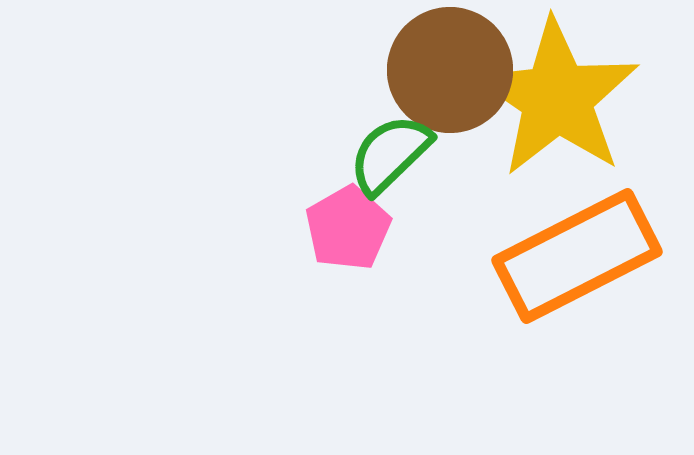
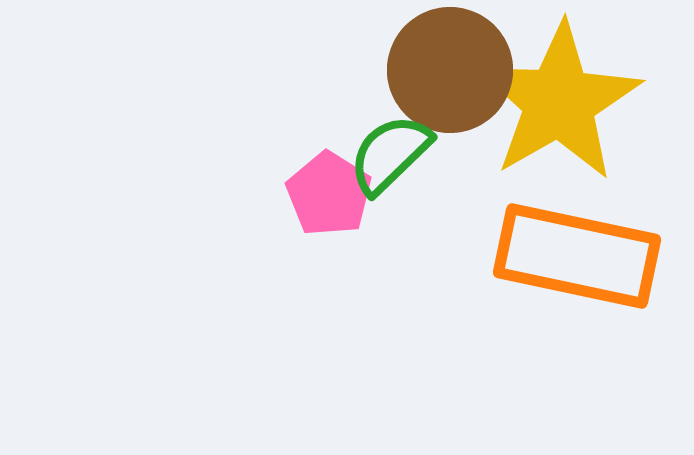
yellow star: moved 2 px right, 4 px down; rotated 8 degrees clockwise
pink pentagon: moved 19 px left, 34 px up; rotated 10 degrees counterclockwise
orange rectangle: rotated 39 degrees clockwise
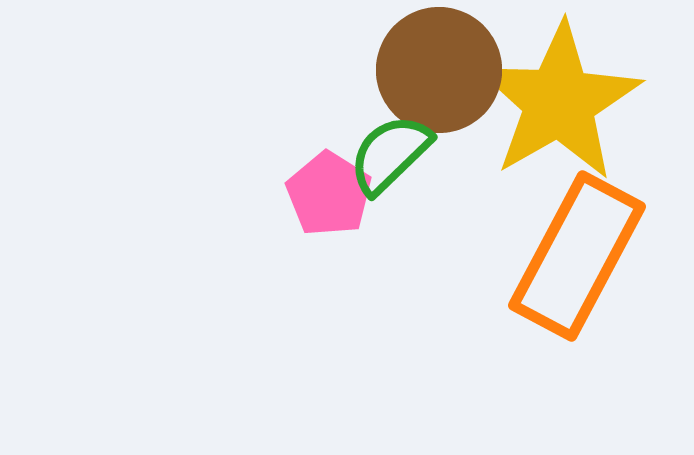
brown circle: moved 11 px left
orange rectangle: rotated 74 degrees counterclockwise
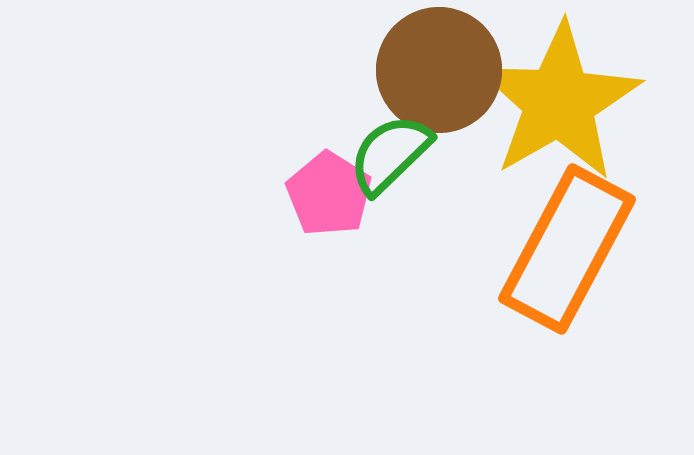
orange rectangle: moved 10 px left, 7 px up
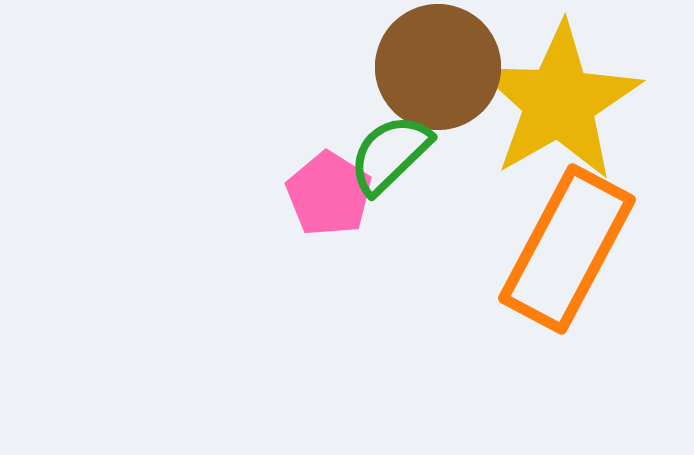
brown circle: moved 1 px left, 3 px up
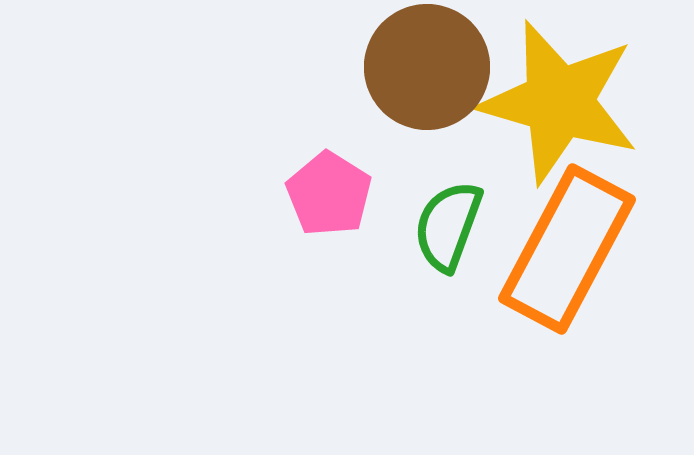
brown circle: moved 11 px left
yellow star: rotated 26 degrees counterclockwise
green semicircle: moved 58 px right, 72 px down; rotated 26 degrees counterclockwise
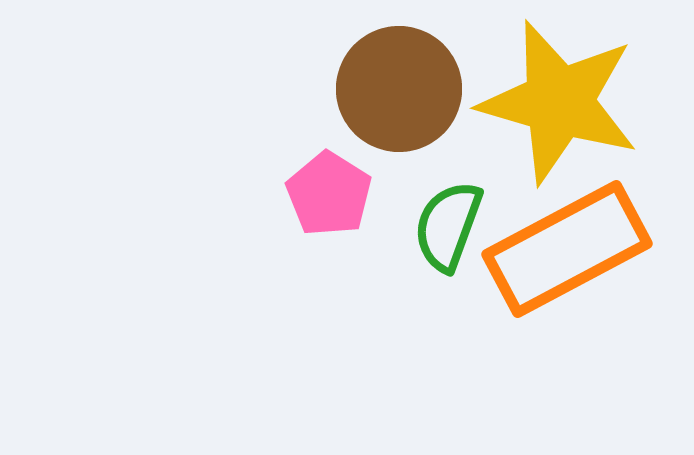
brown circle: moved 28 px left, 22 px down
orange rectangle: rotated 34 degrees clockwise
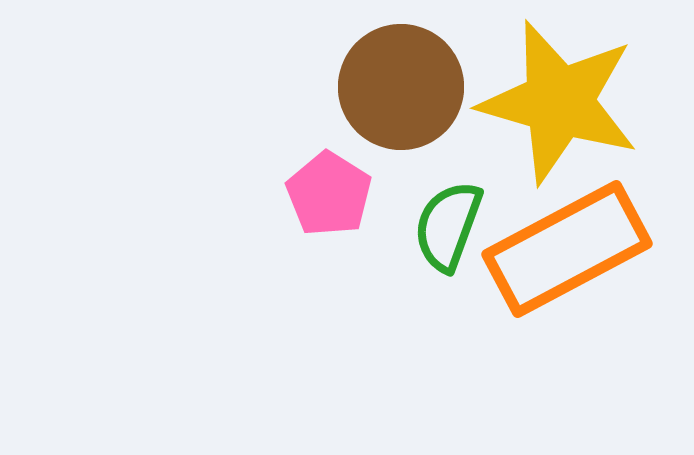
brown circle: moved 2 px right, 2 px up
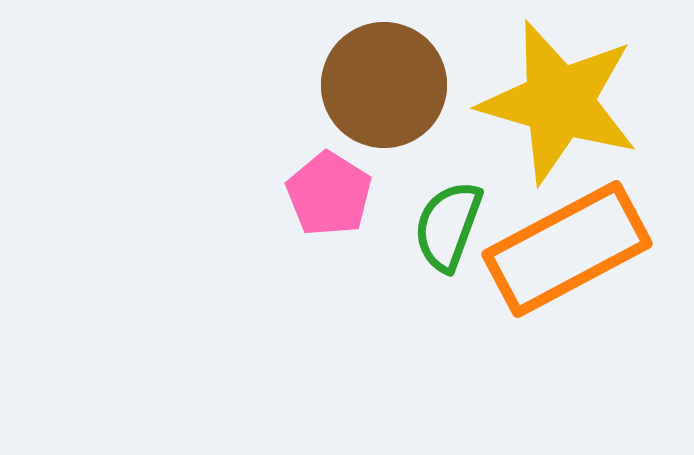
brown circle: moved 17 px left, 2 px up
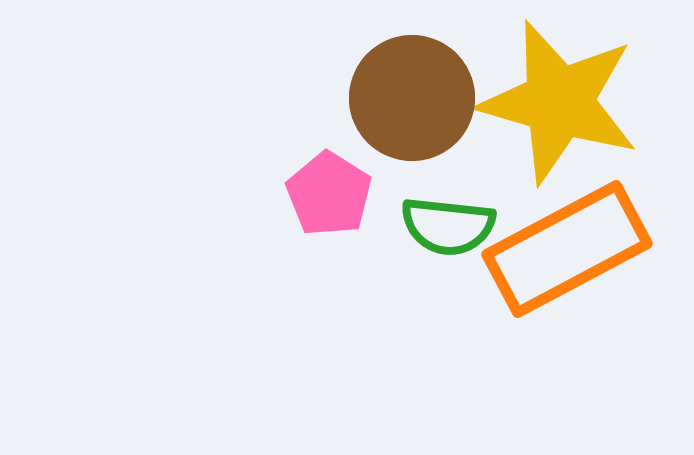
brown circle: moved 28 px right, 13 px down
green semicircle: rotated 104 degrees counterclockwise
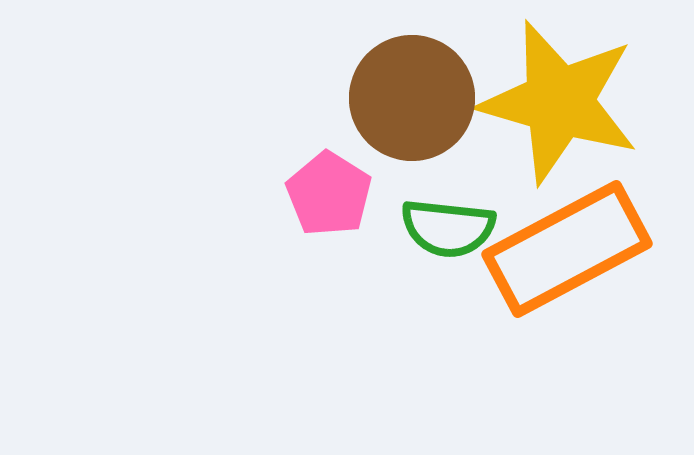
green semicircle: moved 2 px down
